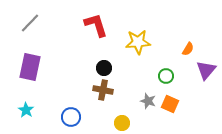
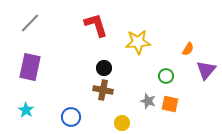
orange square: rotated 12 degrees counterclockwise
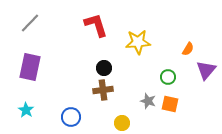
green circle: moved 2 px right, 1 px down
brown cross: rotated 18 degrees counterclockwise
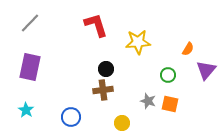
black circle: moved 2 px right, 1 px down
green circle: moved 2 px up
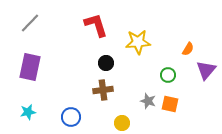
black circle: moved 6 px up
cyan star: moved 2 px right, 2 px down; rotated 28 degrees clockwise
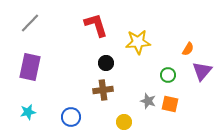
purple triangle: moved 4 px left, 1 px down
yellow circle: moved 2 px right, 1 px up
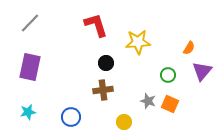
orange semicircle: moved 1 px right, 1 px up
orange square: rotated 12 degrees clockwise
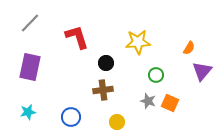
red L-shape: moved 19 px left, 12 px down
green circle: moved 12 px left
orange square: moved 1 px up
yellow circle: moved 7 px left
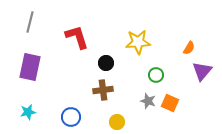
gray line: moved 1 px up; rotated 30 degrees counterclockwise
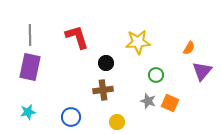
gray line: moved 13 px down; rotated 15 degrees counterclockwise
